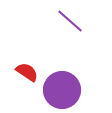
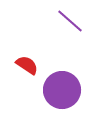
red semicircle: moved 7 px up
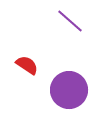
purple circle: moved 7 px right
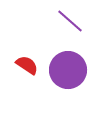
purple circle: moved 1 px left, 20 px up
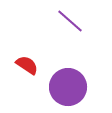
purple circle: moved 17 px down
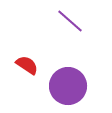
purple circle: moved 1 px up
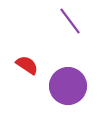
purple line: rotated 12 degrees clockwise
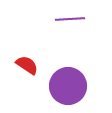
purple line: moved 2 px up; rotated 56 degrees counterclockwise
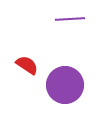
purple circle: moved 3 px left, 1 px up
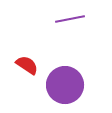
purple line: rotated 8 degrees counterclockwise
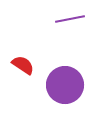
red semicircle: moved 4 px left
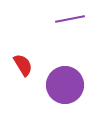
red semicircle: rotated 25 degrees clockwise
